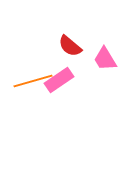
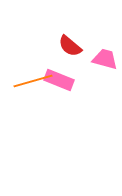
pink trapezoid: rotated 136 degrees clockwise
pink rectangle: rotated 56 degrees clockwise
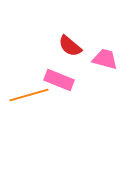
orange line: moved 4 px left, 14 px down
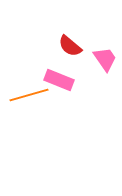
pink trapezoid: rotated 40 degrees clockwise
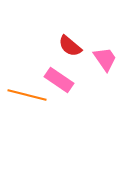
pink rectangle: rotated 12 degrees clockwise
orange line: moved 2 px left; rotated 30 degrees clockwise
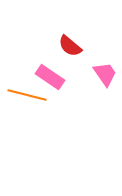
pink trapezoid: moved 15 px down
pink rectangle: moved 9 px left, 3 px up
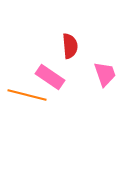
red semicircle: rotated 135 degrees counterclockwise
pink trapezoid: rotated 16 degrees clockwise
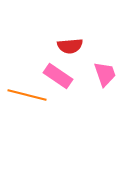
red semicircle: rotated 90 degrees clockwise
pink rectangle: moved 8 px right, 1 px up
